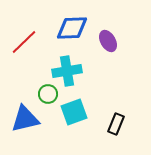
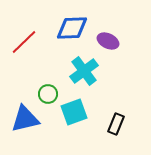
purple ellipse: rotated 35 degrees counterclockwise
cyan cross: moved 17 px right; rotated 28 degrees counterclockwise
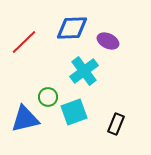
green circle: moved 3 px down
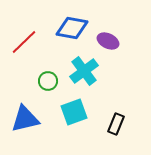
blue diamond: rotated 12 degrees clockwise
green circle: moved 16 px up
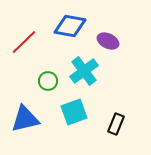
blue diamond: moved 2 px left, 2 px up
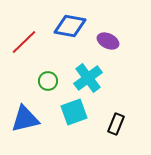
cyan cross: moved 4 px right, 7 px down
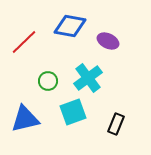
cyan square: moved 1 px left
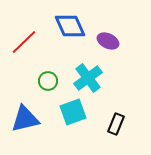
blue diamond: rotated 56 degrees clockwise
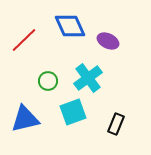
red line: moved 2 px up
